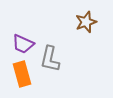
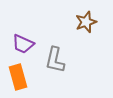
gray L-shape: moved 5 px right, 1 px down
orange rectangle: moved 4 px left, 3 px down
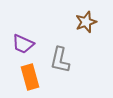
gray L-shape: moved 5 px right
orange rectangle: moved 12 px right
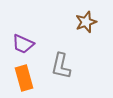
gray L-shape: moved 1 px right, 6 px down
orange rectangle: moved 6 px left, 1 px down
